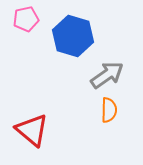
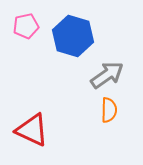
pink pentagon: moved 7 px down
red triangle: rotated 15 degrees counterclockwise
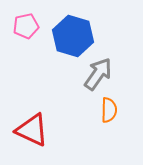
gray arrow: moved 9 px left, 1 px up; rotated 20 degrees counterclockwise
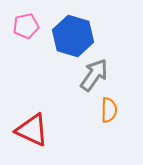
gray arrow: moved 4 px left, 1 px down
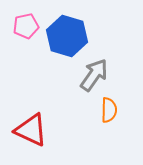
blue hexagon: moved 6 px left
red triangle: moved 1 px left
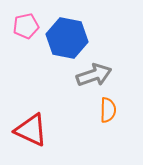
blue hexagon: moved 2 px down; rotated 6 degrees counterclockwise
gray arrow: rotated 36 degrees clockwise
orange semicircle: moved 1 px left
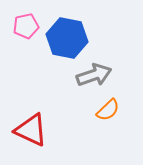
orange semicircle: rotated 45 degrees clockwise
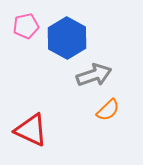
blue hexagon: rotated 18 degrees clockwise
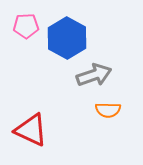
pink pentagon: rotated 10 degrees clockwise
orange semicircle: rotated 45 degrees clockwise
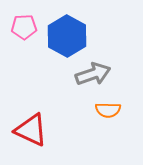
pink pentagon: moved 2 px left, 1 px down
blue hexagon: moved 2 px up
gray arrow: moved 1 px left, 1 px up
